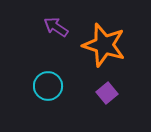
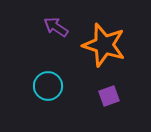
purple square: moved 2 px right, 3 px down; rotated 20 degrees clockwise
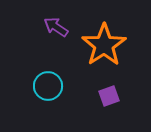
orange star: rotated 21 degrees clockwise
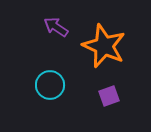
orange star: moved 1 px down; rotated 15 degrees counterclockwise
cyan circle: moved 2 px right, 1 px up
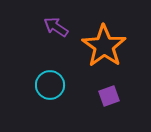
orange star: rotated 12 degrees clockwise
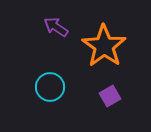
cyan circle: moved 2 px down
purple square: moved 1 px right; rotated 10 degrees counterclockwise
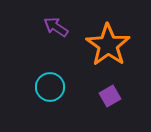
orange star: moved 4 px right, 1 px up
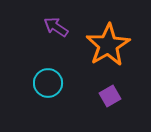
orange star: rotated 6 degrees clockwise
cyan circle: moved 2 px left, 4 px up
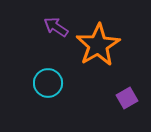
orange star: moved 10 px left
purple square: moved 17 px right, 2 px down
